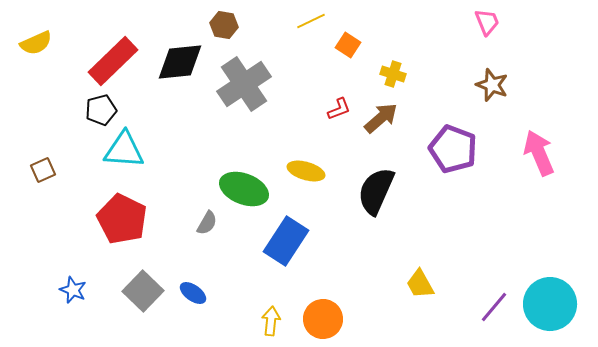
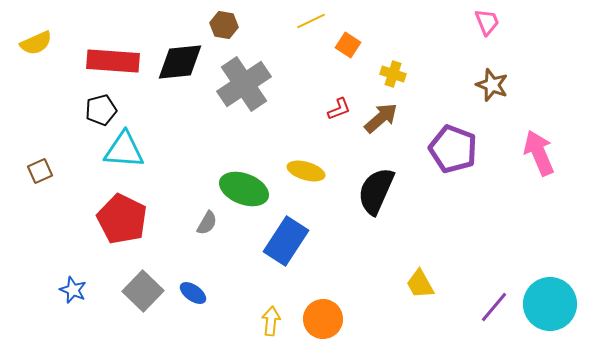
red rectangle: rotated 48 degrees clockwise
brown square: moved 3 px left, 1 px down
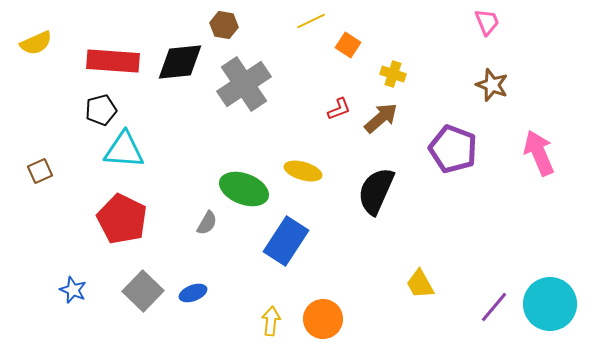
yellow ellipse: moved 3 px left
blue ellipse: rotated 56 degrees counterclockwise
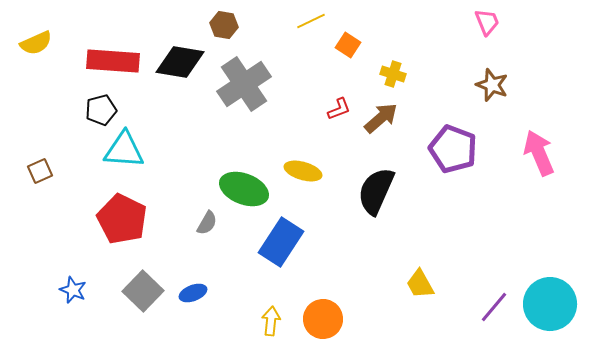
black diamond: rotated 15 degrees clockwise
blue rectangle: moved 5 px left, 1 px down
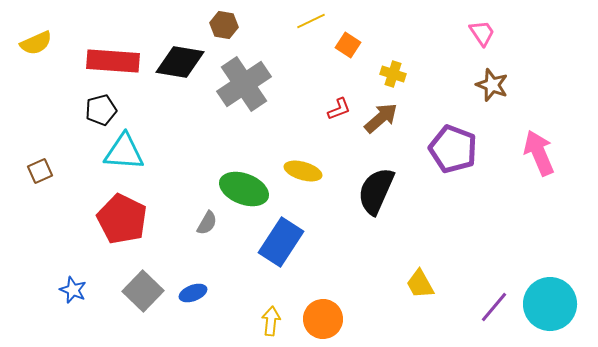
pink trapezoid: moved 5 px left, 11 px down; rotated 12 degrees counterclockwise
cyan triangle: moved 2 px down
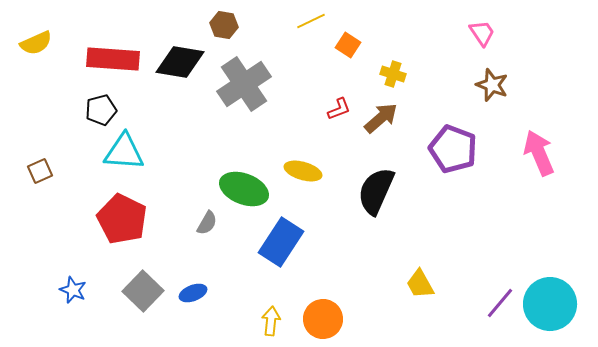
red rectangle: moved 2 px up
purple line: moved 6 px right, 4 px up
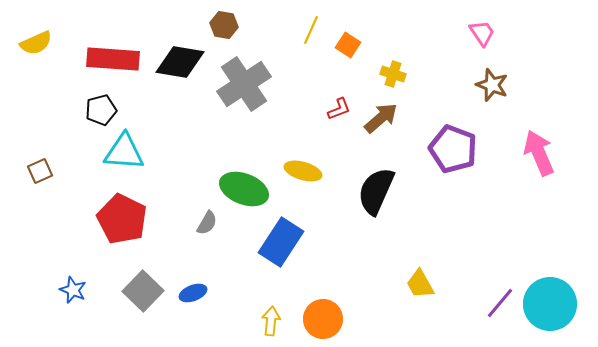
yellow line: moved 9 px down; rotated 40 degrees counterclockwise
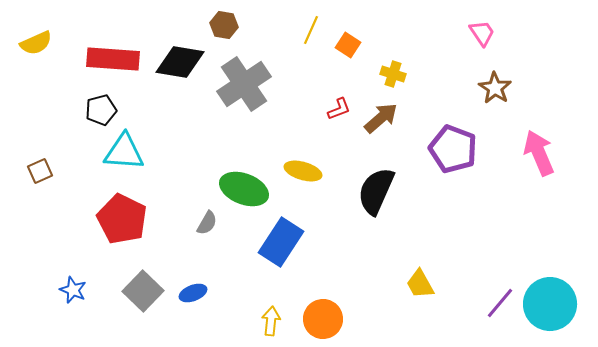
brown star: moved 3 px right, 3 px down; rotated 12 degrees clockwise
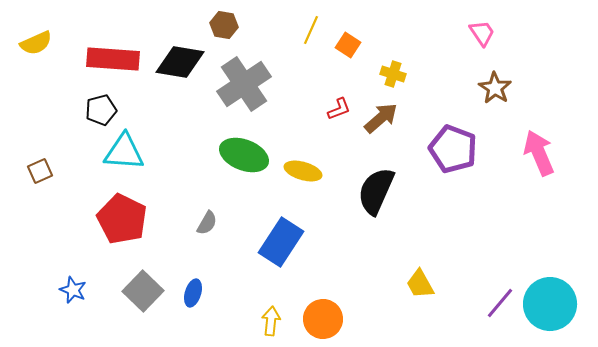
green ellipse: moved 34 px up
blue ellipse: rotated 52 degrees counterclockwise
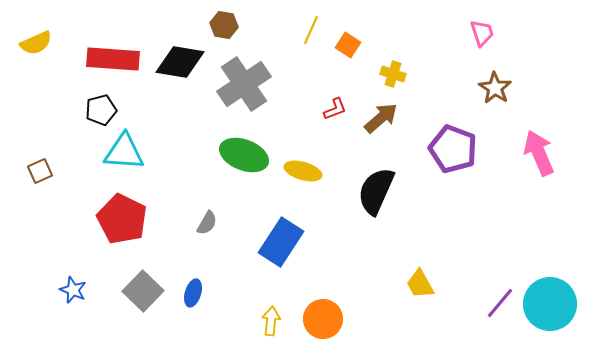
pink trapezoid: rotated 16 degrees clockwise
red L-shape: moved 4 px left
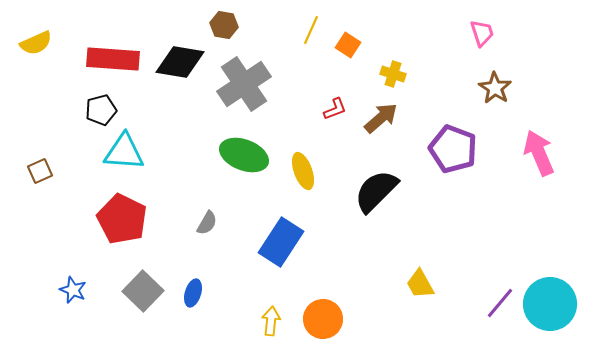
yellow ellipse: rotated 54 degrees clockwise
black semicircle: rotated 21 degrees clockwise
